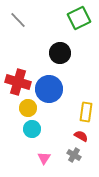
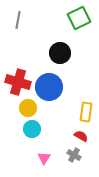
gray line: rotated 54 degrees clockwise
blue circle: moved 2 px up
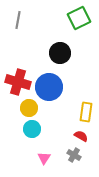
yellow circle: moved 1 px right
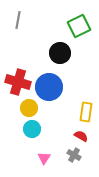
green square: moved 8 px down
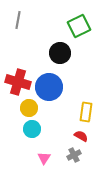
gray cross: rotated 32 degrees clockwise
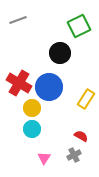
gray line: rotated 60 degrees clockwise
red cross: moved 1 px right, 1 px down; rotated 15 degrees clockwise
yellow circle: moved 3 px right
yellow rectangle: moved 13 px up; rotated 24 degrees clockwise
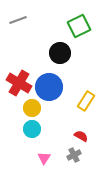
yellow rectangle: moved 2 px down
